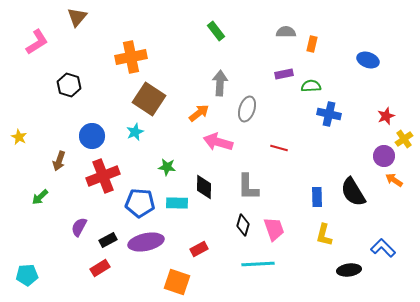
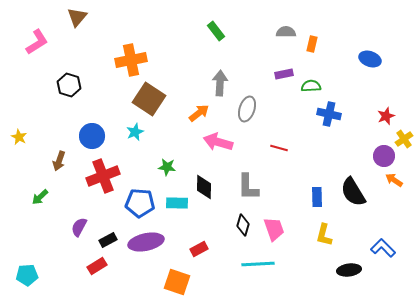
orange cross at (131, 57): moved 3 px down
blue ellipse at (368, 60): moved 2 px right, 1 px up
red rectangle at (100, 268): moved 3 px left, 2 px up
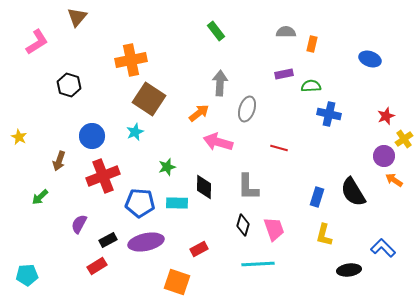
green star at (167, 167): rotated 24 degrees counterclockwise
blue rectangle at (317, 197): rotated 18 degrees clockwise
purple semicircle at (79, 227): moved 3 px up
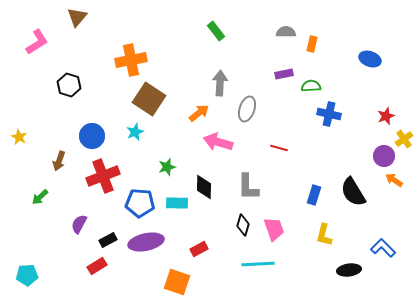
blue rectangle at (317, 197): moved 3 px left, 2 px up
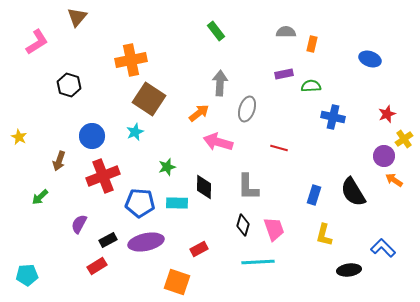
blue cross at (329, 114): moved 4 px right, 3 px down
red star at (386, 116): moved 1 px right, 2 px up
cyan line at (258, 264): moved 2 px up
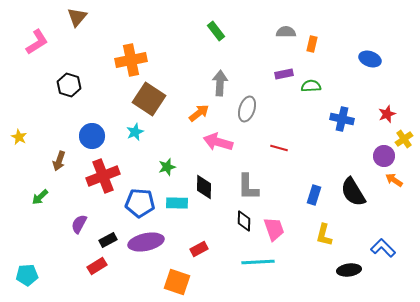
blue cross at (333, 117): moved 9 px right, 2 px down
black diamond at (243, 225): moved 1 px right, 4 px up; rotated 15 degrees counterclockwise
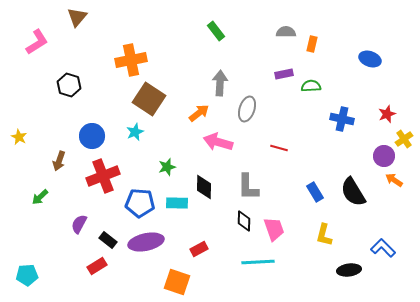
blue rectangle at (314, 195): moved 1 px right, 3 px up; rotated 48 degrees counterclockwise
black rectangle at (108, 240): rotated 66 degrees clockwise
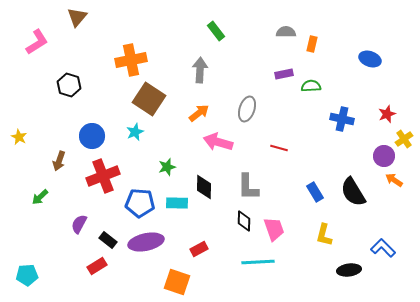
gray arrow at (220, 83): moved 20 px left, 13 px up
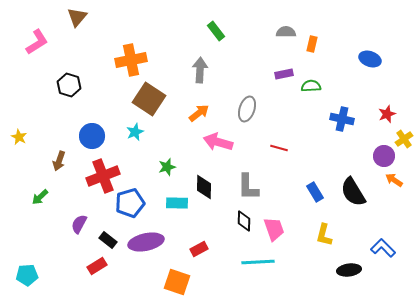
blue pentagon at (140, 203): moved 10 px left; rotated 20 degrees counterclockwise
